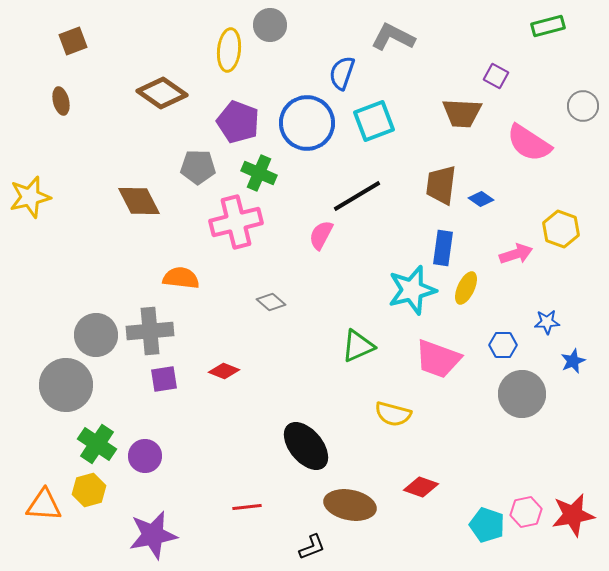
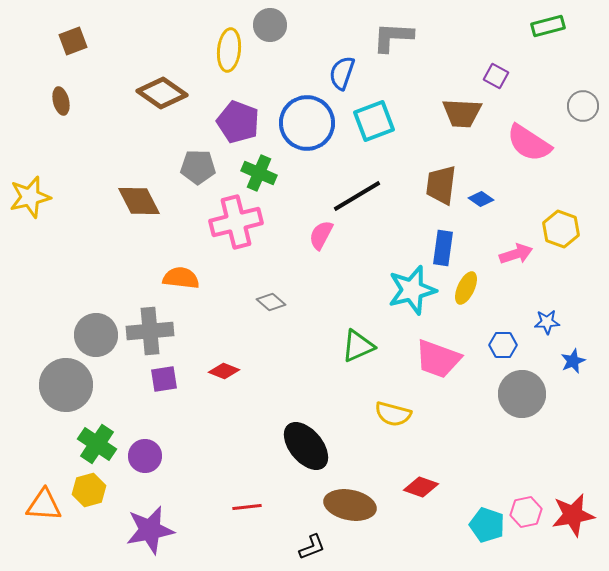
gray L-shape at (393, 37): rotated 24 degrees counterclockwise
purple star at (153, 535): moved 3 px left, 5 px up
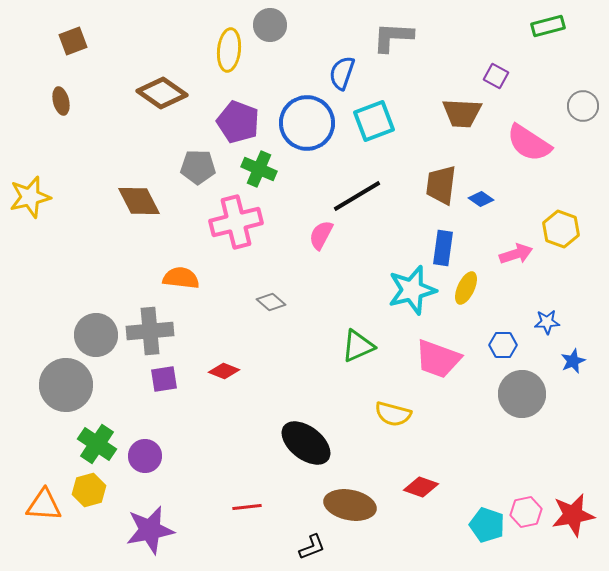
green cross at (259, 173): moved 4 px up
black ellipse at (306, 446): moved 3 px up; rotated 12 degrees counterclockwise
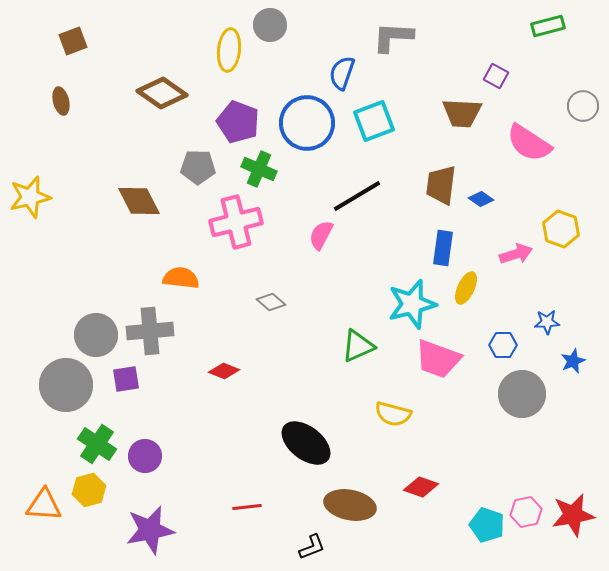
cyan star at (412, 290): moved 14 px down
purple square at (164, 379): moved 38 px left
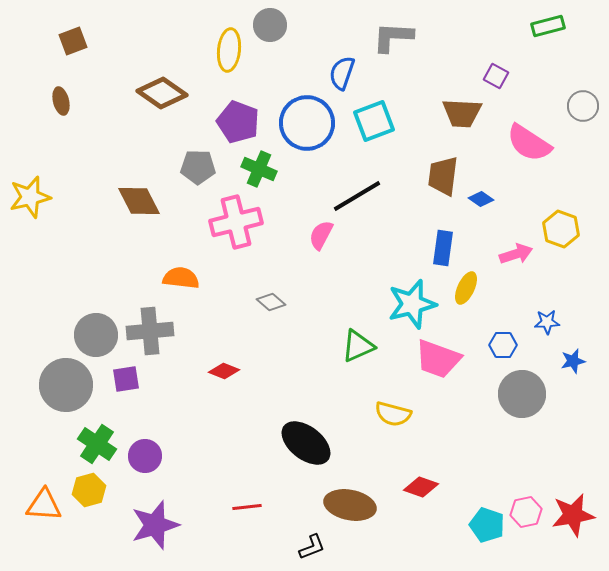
brown trapezoid at (441, 185): moved 2 px right, 9 px up
blue star at (573, 361): rotated 10 degrees clockwise
purple star at (150, 530): moved 5 px right, 5 px up; rotated 6 degrees counterclockwise
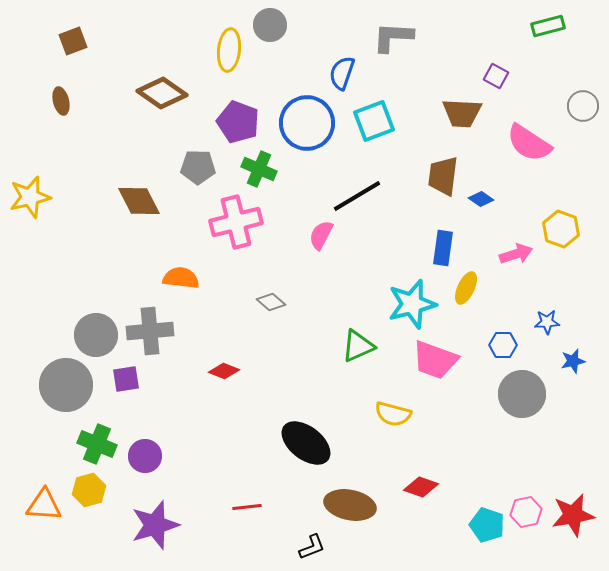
pink trapezoid at (438, 359): moved 3 px left, 1 px down
green cross at (97, 444): rotated 12 degrees counterclockwise
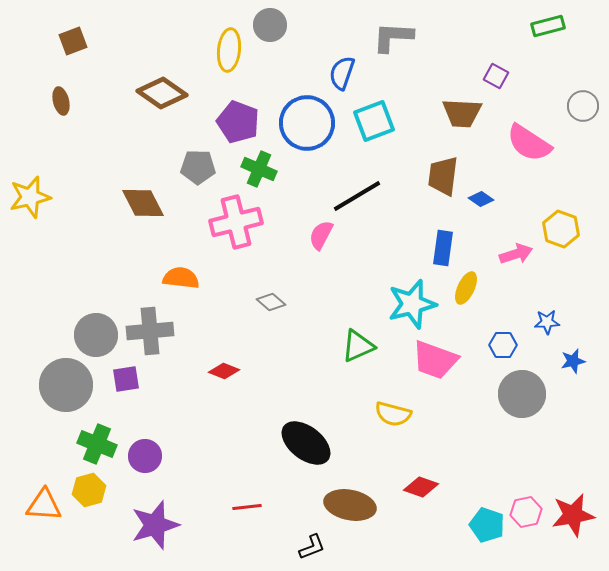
brown diamond at (139, 201): moved 4 px right, 2 px down
